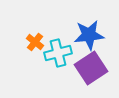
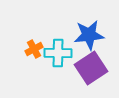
orange cross: moved 1 px left, 7 px down; rotated 24 degrees clockwise
cyan cross: rotated 16 degrees clockwise
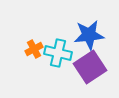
cyan cross: rotated 12 degrees clockwise
purple square: moved 1 px left, 1 px up
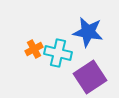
blue star: moved 1 px left, 3 px up; rotated 16 degrees clockwise
purple square: moved 10 px down
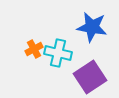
blue star: moved 4 px right, 5 px up
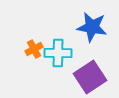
cyan cross: rotated 12 degrees counterclockwise
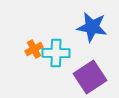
cyan cross: moved 2 px left
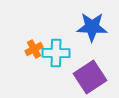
blue star: rotated 8 degrees counterclockwise
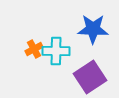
blue star: moved 1 px right, 2 px down
cyan cross: moved 2 px up
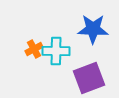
purple square: moved 1 px left, 1 px down; rotated 12 degrees clockwise
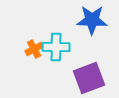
blue star: moved 1 px left, 9 px up
cyan cross: moved 4 px up
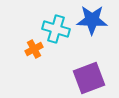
cyan cross: moved 18 px up; rotated 16 degrees clockwise
